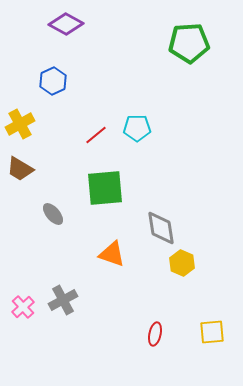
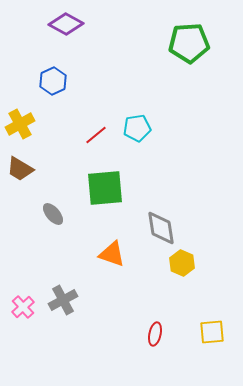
cyan pentagon: rotated 8 degrees counterclockwise
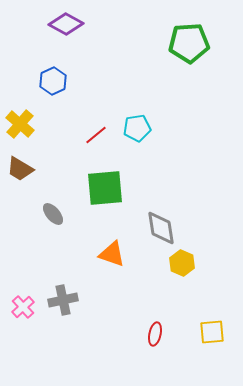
yellow cross: rotated 20 degrees counterclockwise
gray cross: rotated 16 degrees clockwise
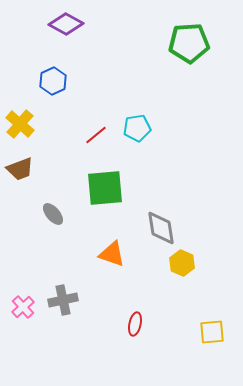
brown trapezoid: rotated 52 degrees counterclockwise
red ellipse: moved 20 px left, 10 px up
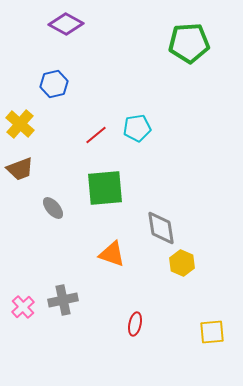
blue hexagon: moved 1 px right, 3 px down; rotated 12 degrees clockwise
gray ellipse: moved 6 px up
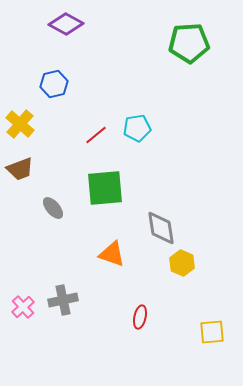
red ellipse: moved 5 px right, 7 px up
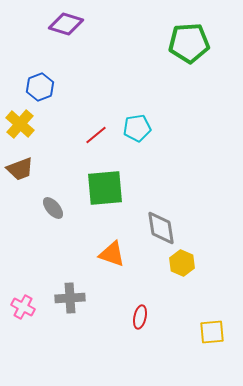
purple diamond: rotated 12 degrees counterclockwise
blue hexagon: moved 14 px left, 3 px down; rotated 8 degrees counterclockwise
gray cross: moved 7 px right, 2 px up; rotated 8 degrees clockwise
pink cross: rotated 20 degrees counterclockwise
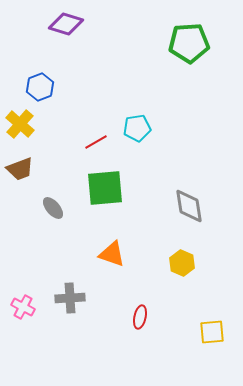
red line: moved 7 px down; rotated 10 degrees clockwise
gray diamond: moved 28 px right, 22 px up
